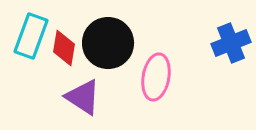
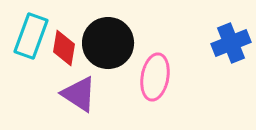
pink ellipse: moved 1 px left
purple triangle: moved 4 px left, 3 px up
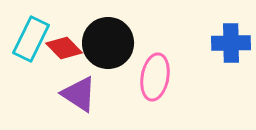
cyan rectangle: moved 3 px down; rotated 6 degrees clockwise
blue cross: rotated 21 degrees clockwise
red diamond: rotated 54 degrees counterclockwise
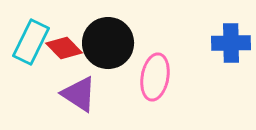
cyan rectangle: moved 3 px down
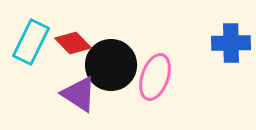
black circle: moved 3 px right, 22 px down
red diamond: moved 9 px right, 5 px up
pink ellipse: rotated 9 degrees clockwise
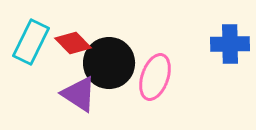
blue cross: moved 1 px left, 1 px down
black circle: moved 2 px left, 2 px up
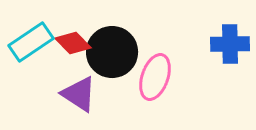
cyan rectangle: rotated 30 degrees clockwise
black circle: moved 3 px right, 11 px up
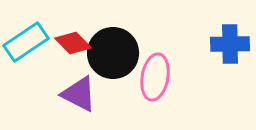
cyan rectangle: moved 5 px left
black circle: moved 1 px right, 1 px down
pink ellipse: rotated 9 degrees counterclockwise
purple triangle: rotated 6 degrees counterclockwise
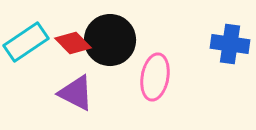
blue cross: rotated 9 degrees clockwise
black circle: moved 3 px left, 13 px up
purple triangle: moved 3 px left, 1 px up
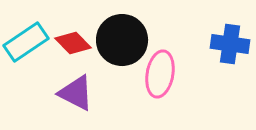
black circle: moved 12 px right
pink ellipse: moved 5 px right, 3 px up
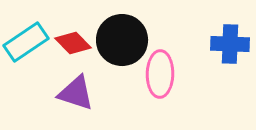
blue cross: rotated 6 degrees counterclockwise
pink ellipse: rotated 9 degrees counterclockwise
purple triangle: rotated 9 degrees counterclockwise
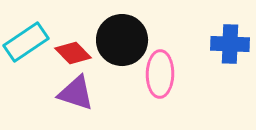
red diamond: moved 10 px down
